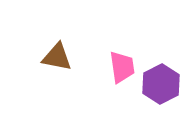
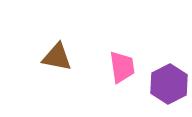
purple hexagon: moved 8 px right
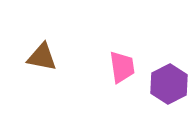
brown triangle: moved 15 px left
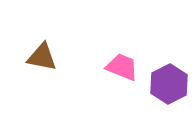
pink trapezoid: rotated 60 degrees counterclockwise
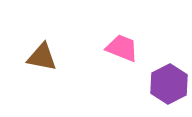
pink trapezoid: moved 19 px up
